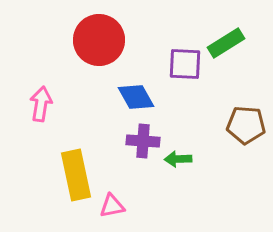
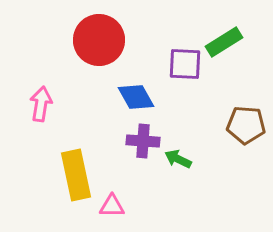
green rectangle: moved 2 px left, 1 px up
green arrow: rotated 28 degrees clockwise
pink triangle: rotated 12 degrees clockwise
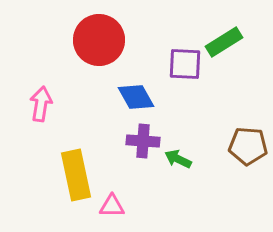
brown pentagon: moved 2 px right, 21 px down
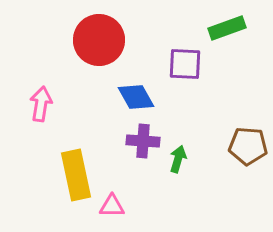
green rectangle: moved 3 px right, 14 px up; rotated 12 degrees clockwise
green arrow: rotated 80 degrees clockwise
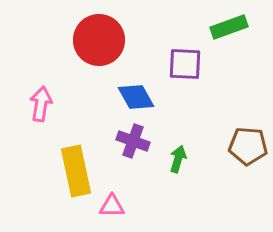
green rectangle: moved 2 px right, 1 px up
purple cross: moved 10 px left; rotated 16 degrees clockwise
yellow rectangle: moved 4 px up
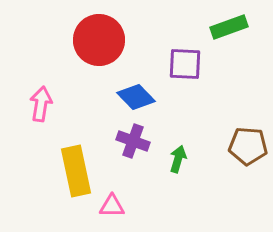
blue diamond: rotated 15 degrees counterclockwise
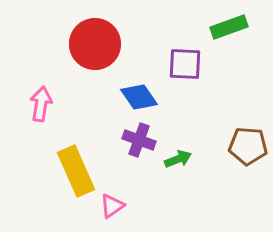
red circle: moved 4 px left, 4 px down
blue diamond: moved 3 px right; rotated 9 degrees clockwise
purple cross: moved 6 px right, 1 px up
green arrow: rotated 52 degrees clockwise
yellow rectangle: rotated 12 degrees counterclockwise
pink triangle: rotated 36 degrees counterclockwise
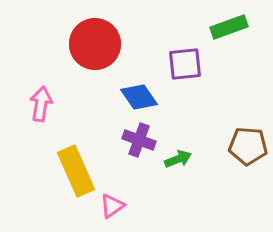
purple square: rotated 9 degrees counterclockwise
